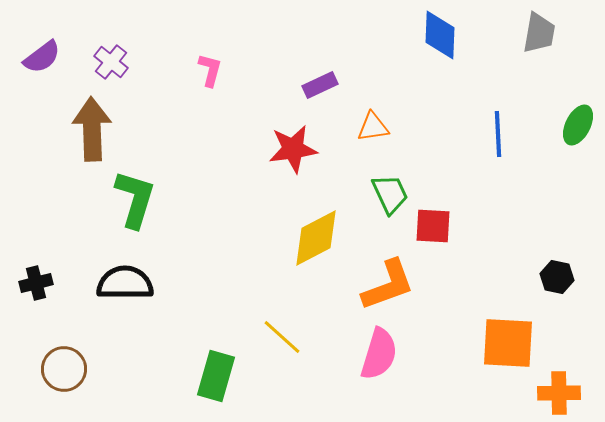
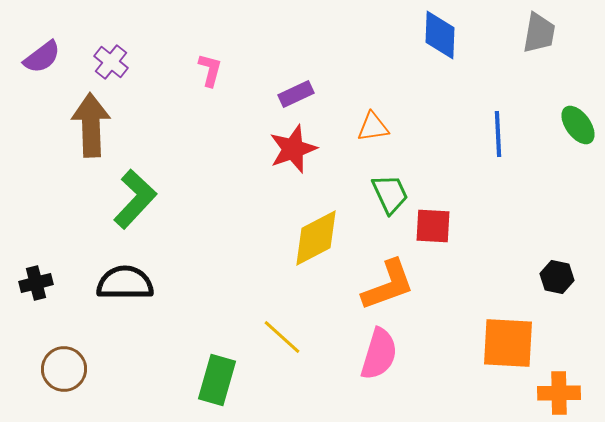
purple rectangle: moved 24 px left, 9 px down
green ellipse: rotated 63 degrees counterclockwise
brown arrow: moved 1 px left, 4 px up
red star: rotated 12 degrees counterclockwise
green L-shape: rotated 26 degrees clockwise
green rectangle: moved 1 px right, 4 px down
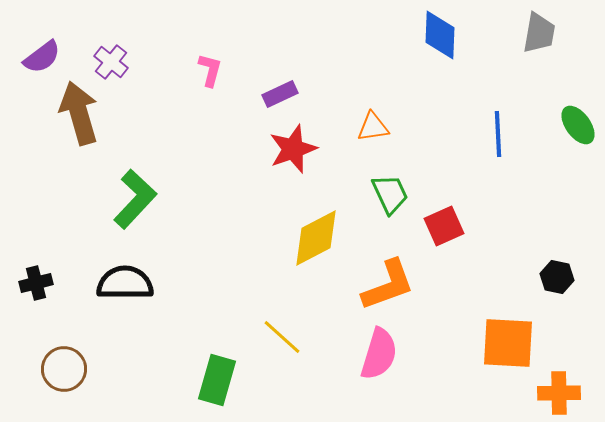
purple rectangle: moved 16 px left
brown arrow: moved 12 px left, 12 px up; rotated 14 degrees counterclockwise
red square: moved 11 px right; rotated 27 degrees counterclockwise
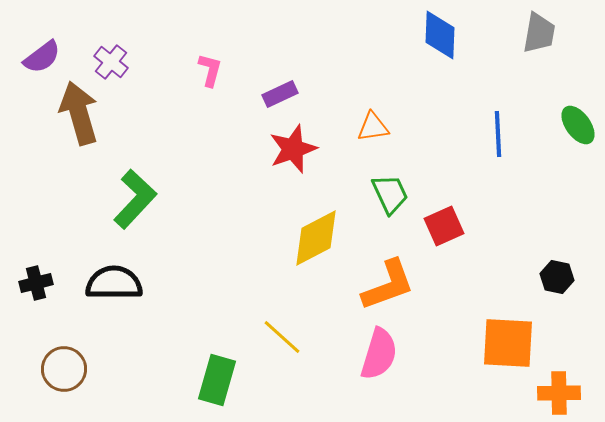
black semicircle: moved 11 px left
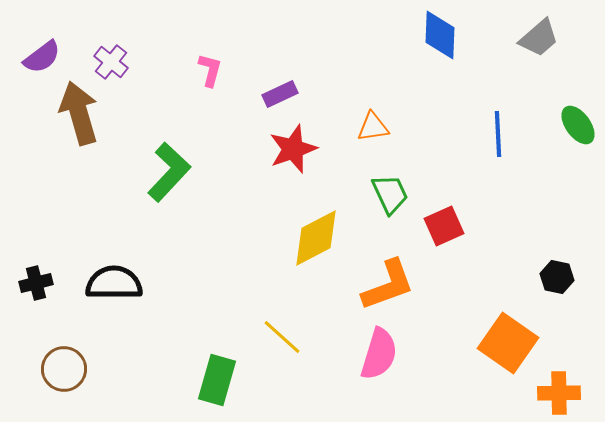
gray trapezoid: moved 5 px down; rotated 39 degrees clockwise
green L-shape: moved 34 px right, 27 px up
orange square: rotated 32 degrees clockwise
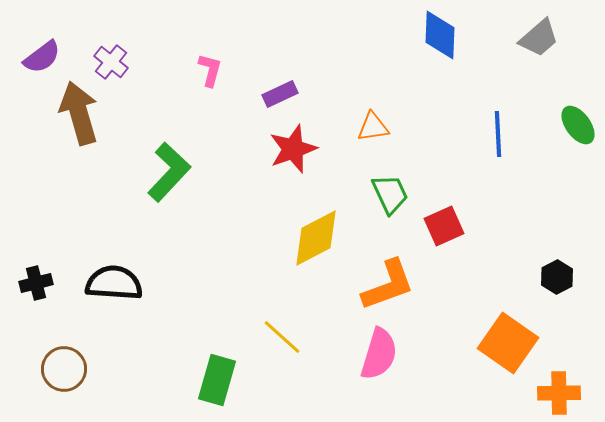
black hexagon: rotated 20 degrees clockwise
black semicircle: rotated 4 degrees clockwise
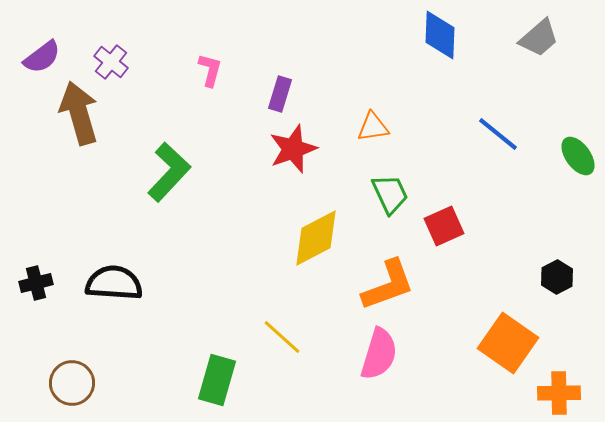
purple rectangle: rotated 48 degrees counterclockwise
green ellipse: moved 31 px down
blue line: rotated 48 degrees counterclockwise
brown circle: moved 8 px right, 14 px down
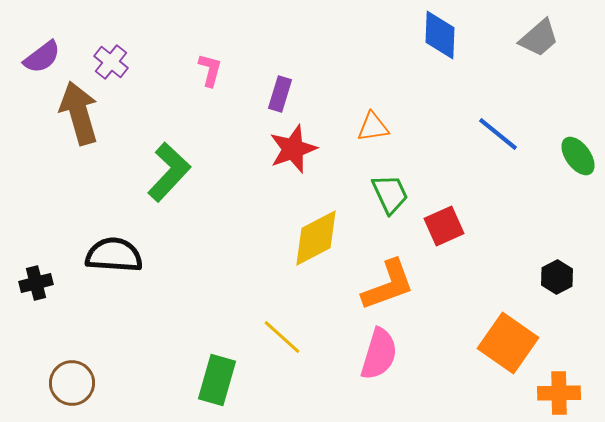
black semicircle: moved 28 px up
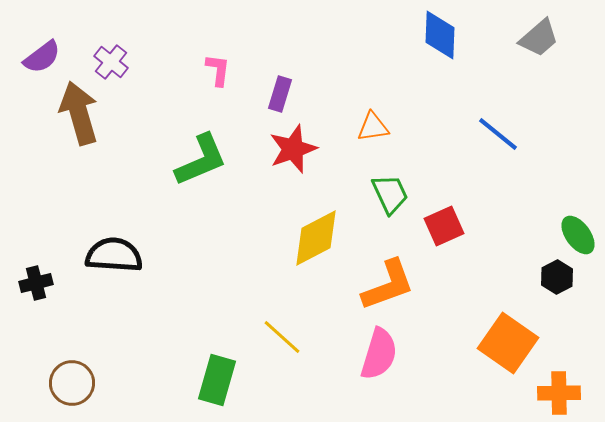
pink L-shape: moved 8 px right; rotated 8 degrees counterclockwise
green ellipse: moved 79 px down
green L-shape: moved 32 px right, 12 px up; rotated 24 degrees clockwise
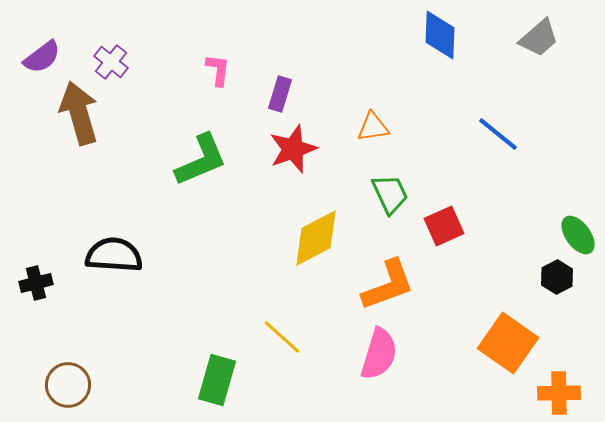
brown circle: moved 4 px left, 2 px down
